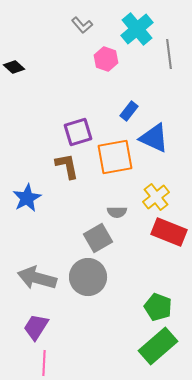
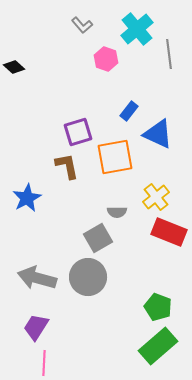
blue triangle: moved 4 px right, 4 px up
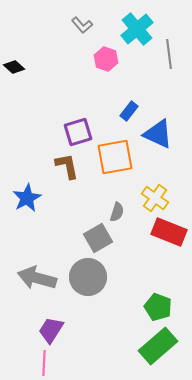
yellow cross: moved 1 px left, 1 px down; rotated 16 degrees counterclockwise
gray semicircle: rotated 72 degrees counterclockwise
purple trapezoid: moved 15 px right, 3 px down
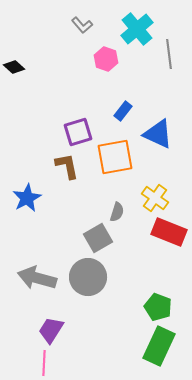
blue rectangle: moved 6 px left
green rectangle: moved 1 px right; rotated 24 degrees counterclockwise
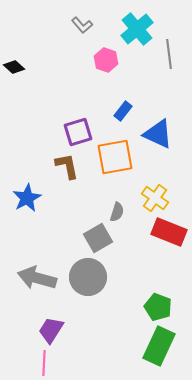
pink hexagon: moved 1 px down
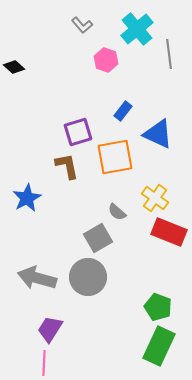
gray semicircle: rotated 114 degrees clockwise
purple trapezoid: moved 1 px left, 1 px up
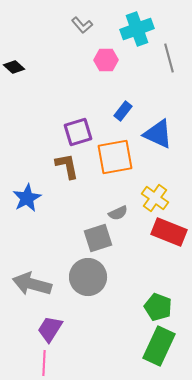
cyan cross: rotated 20 degrees clockwise
gray line: moved 4 px down; rotated 8 degrees counterclockwise
pink hexagon: rotated 20 degrees counterclockwise
gray semicircle: moved 1 px right, 1 px down; rotated 66 degrees counterclockwise
gray square: rotated 12 degrees clockwise
gray arrow: moved 5 px left, 6 px down
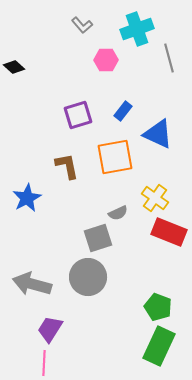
purple square: moved 17 px up
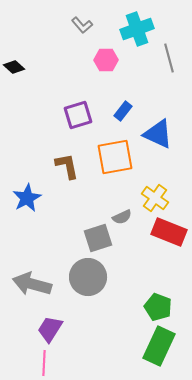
gray semicircle: moved 4 px right, 4 px down
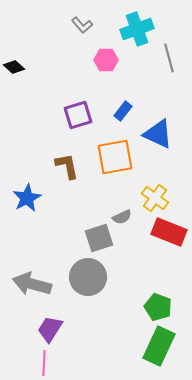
gray square: moved 1 px right
